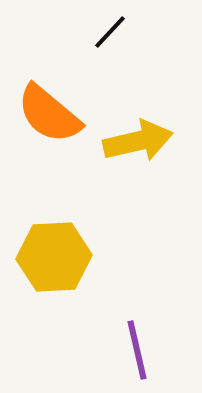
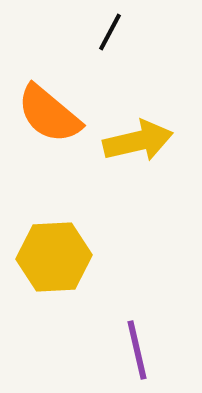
black line: rotated 15 degrees counterclockwise
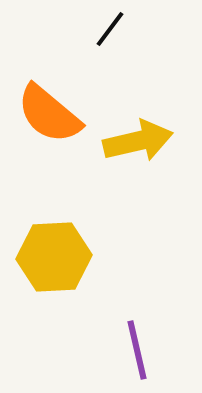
black line: moved 3 px up; rotated 9 degrees clockwise
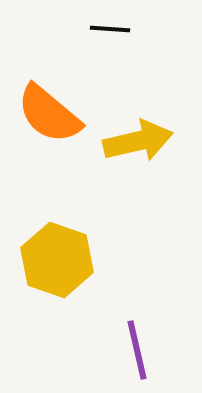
black line: rotated 57 degrees clockwise
yellow hexagon: moved 3 px right, 3 px down; rotated 22 degrees clockwise
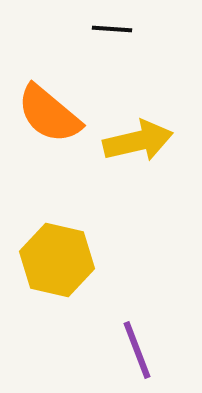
black line: moved 2 px right
yellow hexagon: rotated 6 degrees counterclockwise
purple line: rotated 8 degrees counterclockwise
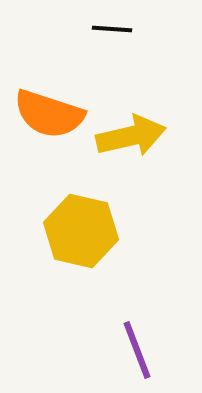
orange semicircle: rotated 22 degrees counterclockwise
yellow arrow: moved 7 px left, 5 px up
yellow hexagon: moved 24 px right, 29 px up
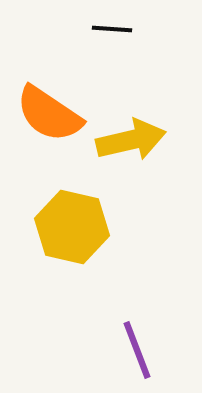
orange semicircle: rotated 16 degrees clockwise
yellow arrow: moved 4 px down
yellow hexagon: moved 9 px left, 4 px up
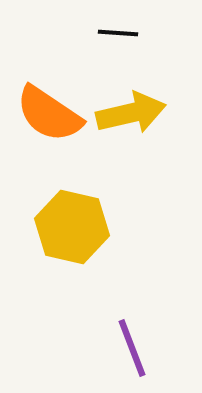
black line: moved 6 px right, 4 px down
yellow arrow: moved 27 px up
purple line: moved 5 px left, 2 px up
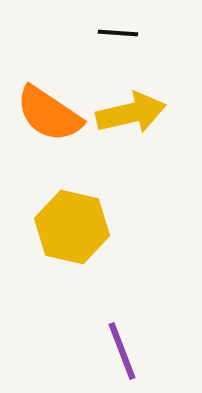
purple line: moved 10 px left, 3 px down
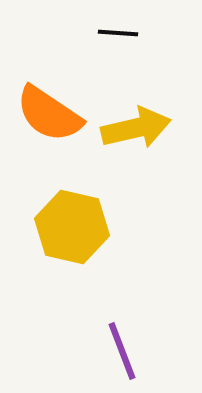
yellow arrow: moved 5 px right, 15 px down
